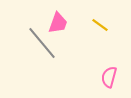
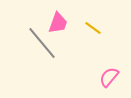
yellow line: moved 7 px left, 3 px down
pink semicircle: rotated 25 degrees clockwise
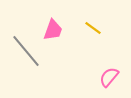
pink trapezoid: moved 5 px left, 7 px down
gray line: moved 16 px left, 8 px down
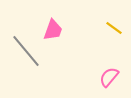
yellow line: moved 21 px right
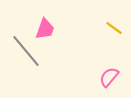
pink trapezoid: moved 8 px left, 1 px up
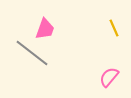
yellow line: rotated 30 degrees clockwise
gray line: moved 6 px right, 2 px down; rotated 12 degrees counterclockwise
